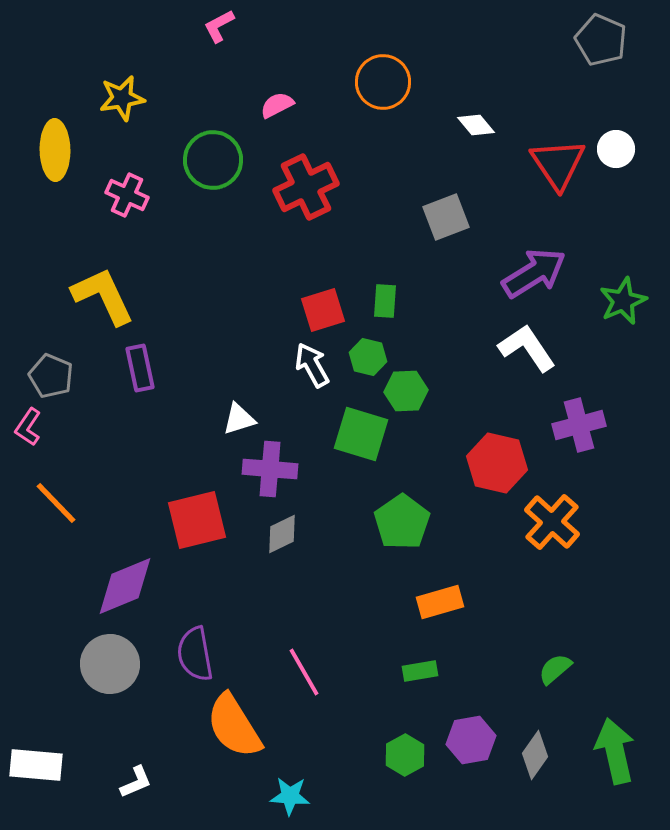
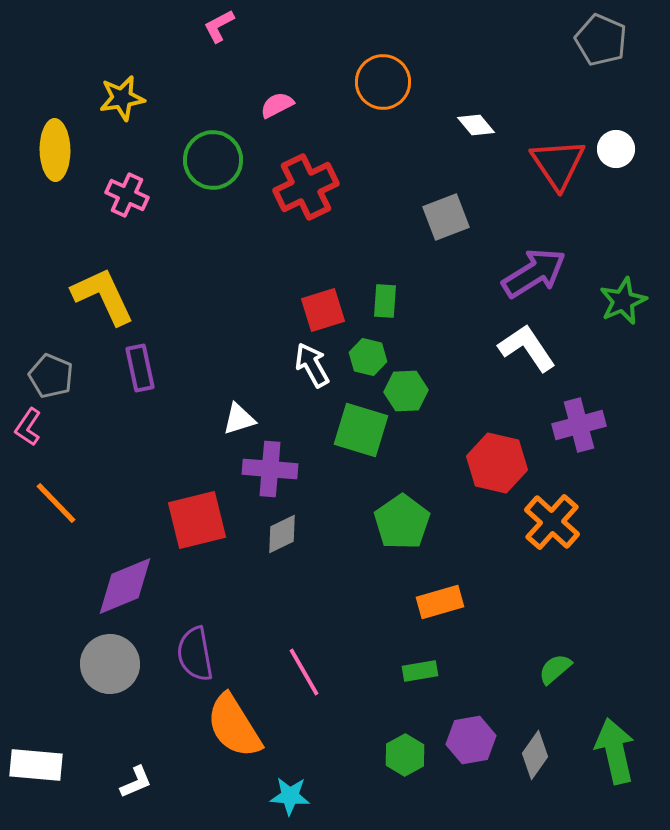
green square at (361, 434): moved 4 px up
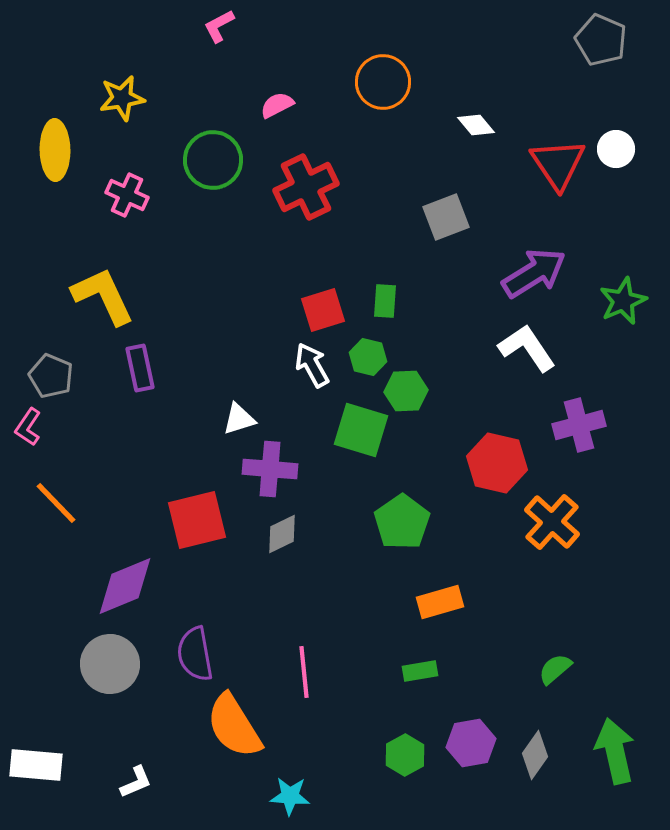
pink line at (304, 672): rotated 24 degrees clockwise
purple hexagon at (471, 740): moved 3 px down
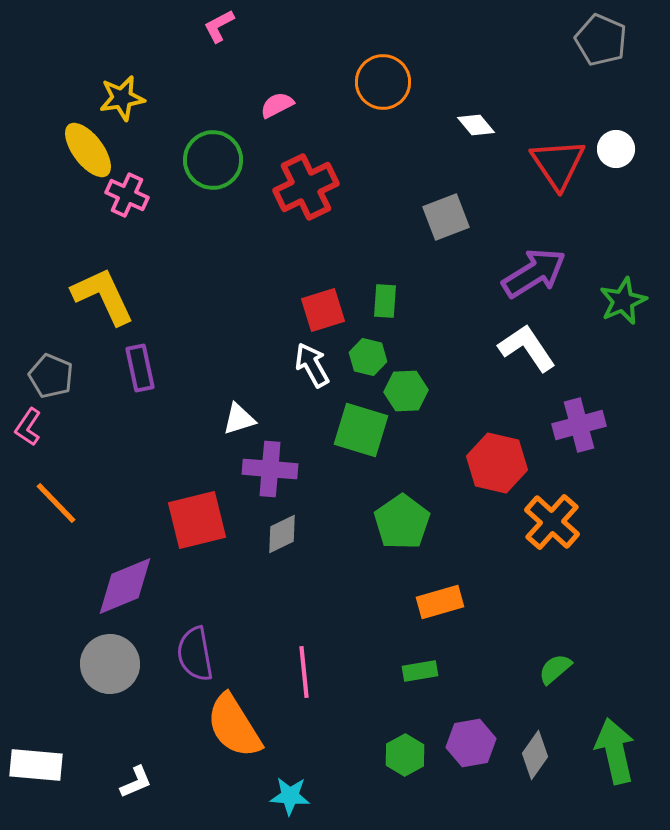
yellow ellipse at (55, 150): moved 33 px right; rotated 36 degrees counterclockwise
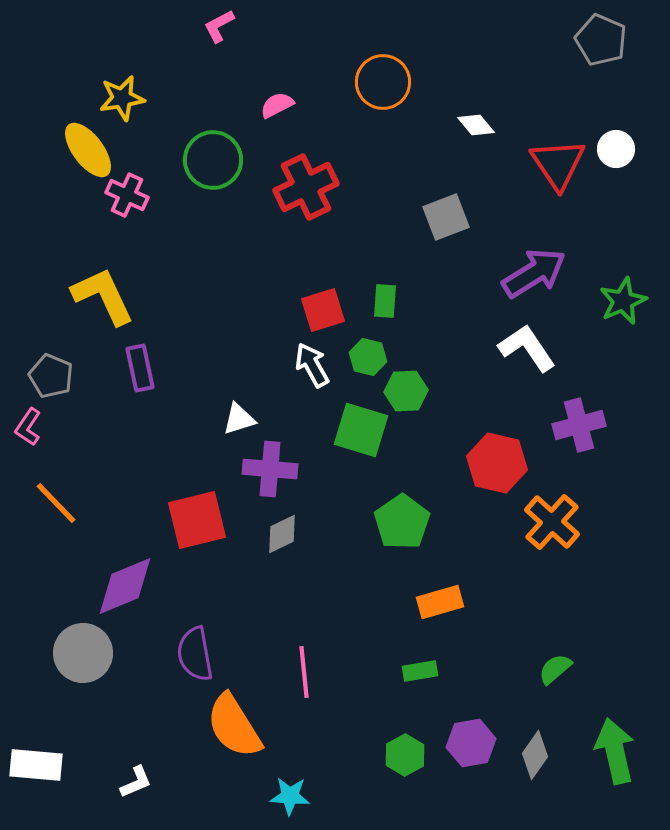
gray circle at (110, 664): moved 27 px left, 11 px up
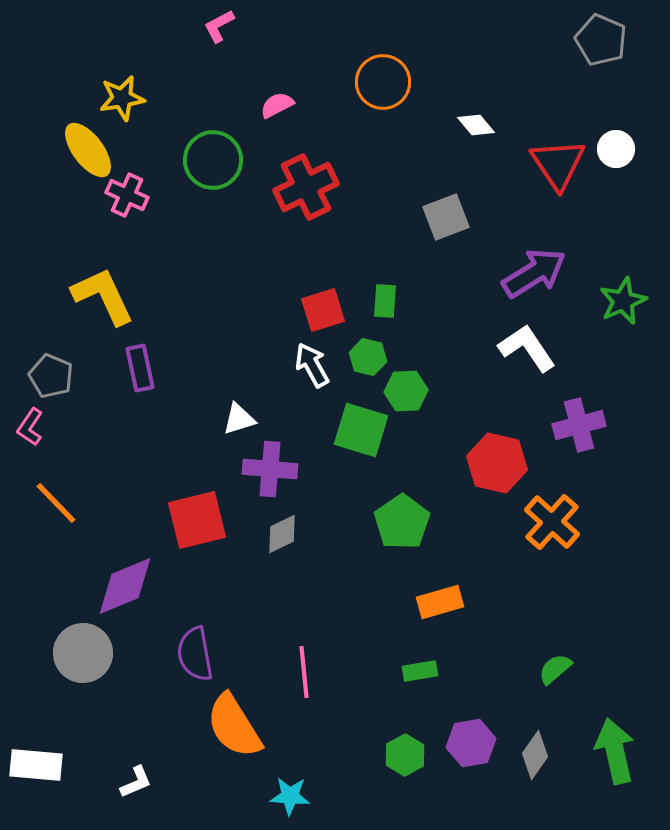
pink L-shape at (28, 427): moved 2 px right
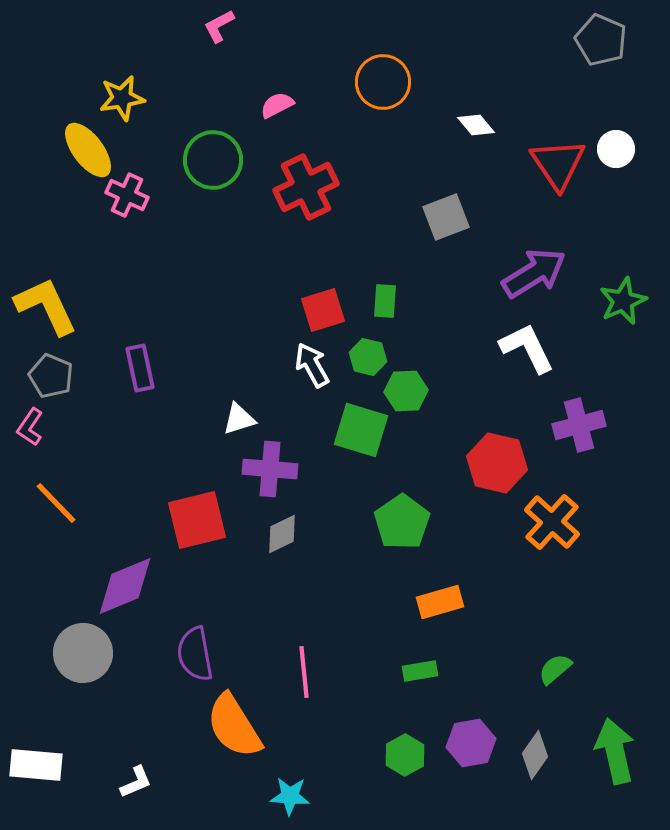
yellow L-shape at (103, 296): moved 57 px left, 10 px down
white L-shape at (527, 348): rotated 8 degrees clockwise
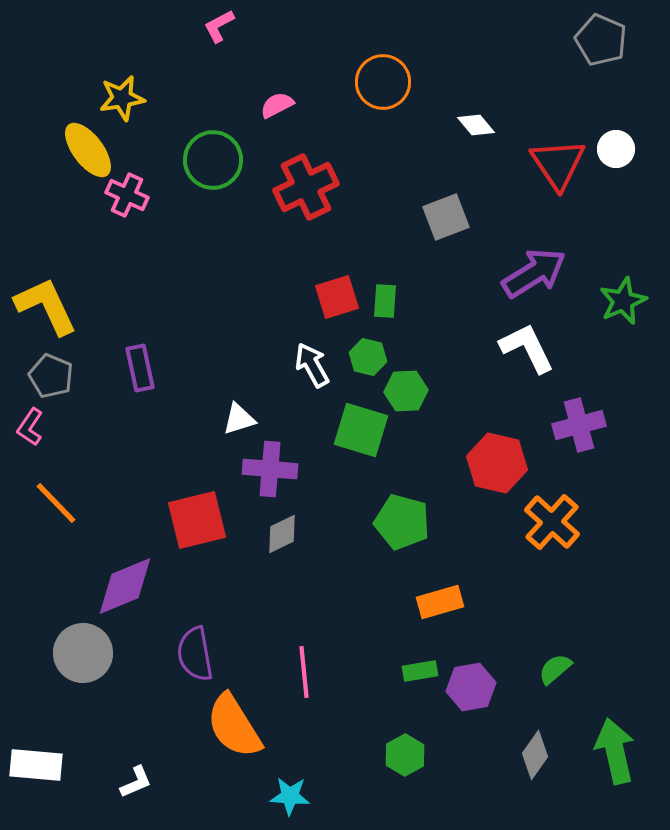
red square at (323, 310): moved 14 px right, 13 px up
green pentagon at (402, 522): rotated 22 degrees counterclockwise
purple hexagon at (471, 743): moved 56 px up
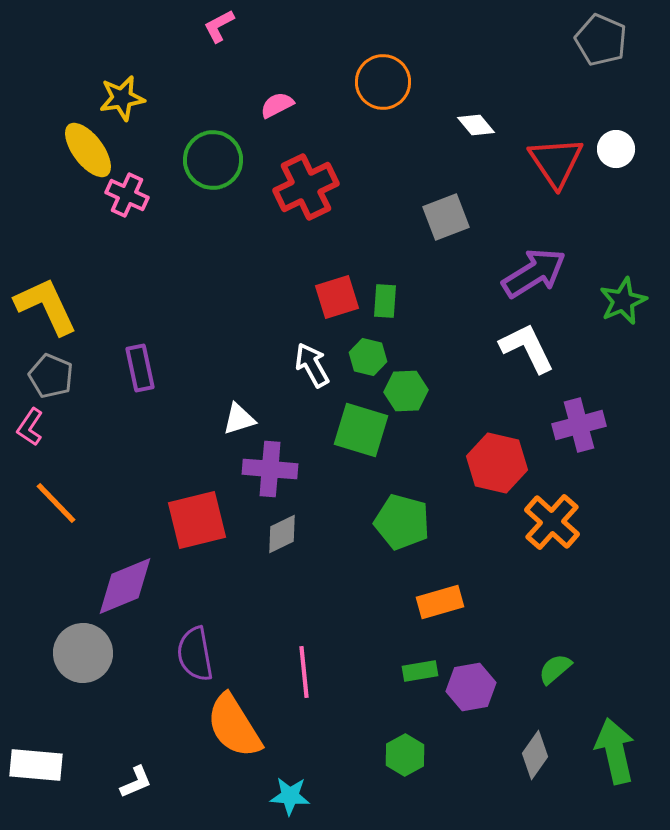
red triangle at (558, 164): moved 2 px left, 2 px up
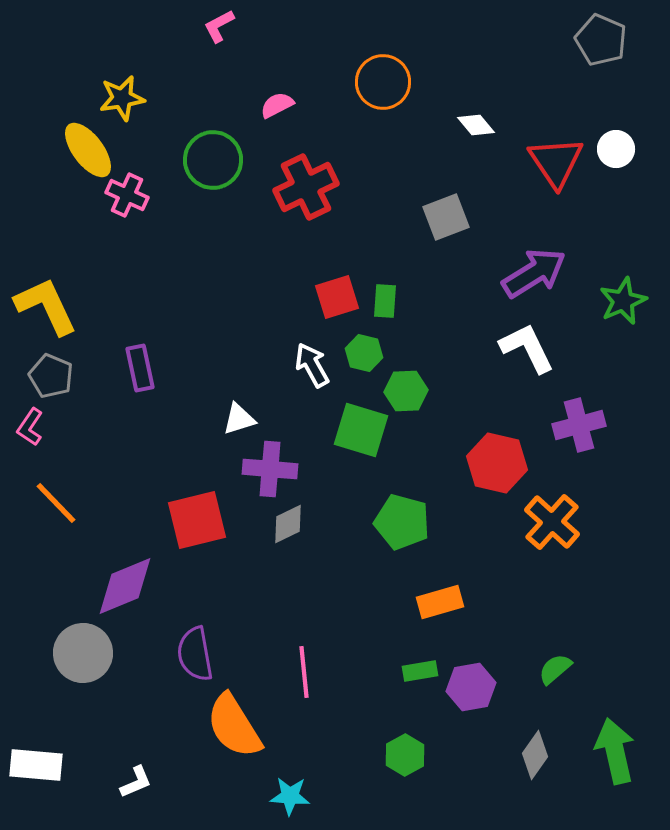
green hexagon at (368, 357): moved 4 px left, 4 px up
gray diamond at (282, 534): moved 6 px right, 10 px up
